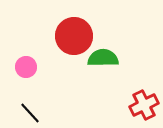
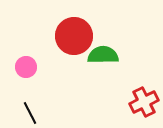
green semicircle: moved 3 px up
red cross: moved 3 px up
black line: rotated 15 degrees clockwise
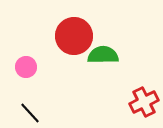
black line: rotated 15 degrees counterclockwise
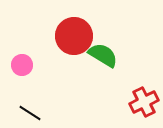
green semicircle: rotated 32 degrees clockwise
pink circle: moved 4 px left, 2 px up
black line: rotated 15 degrees counterclockwise
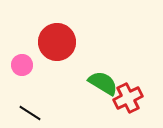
red circle: moved 17 px left, 6 px down
green semicircle: moved 28 px down
red cross: moved 16 px left, 4 px up
